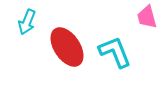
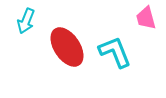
pink trapezoid: moved 1 px left, 1 px down
cyan arrow: moved 1 px left, 1 px up
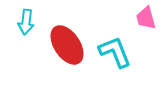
cyan arrow: moved 1 px down; rotated 15 degrees counterclockwise
red ellipse: moved 2 px up
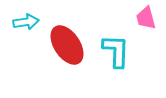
cyan arrow: rotated 105 degrees counterclockwise
cyan L-shape: moved 1 px right, 1 px up; rotated 24 degrees clockwise
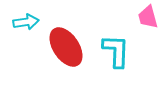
pink trapezoid: moved 2 px right, 1 px up
red ellipse: moved 1 px left, 2 px down
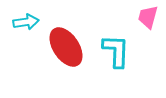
pink trapezoid: rotated 30 degrees clockwise
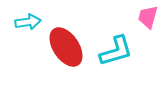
cyan arrow: moved 2 px right
cyan L-shape: rotated 72 degrees clockwise
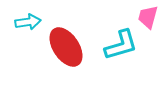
cyan L-shape: moved 5 px right, 6 px up
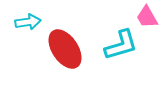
pink trapezoid: moved 1 px left; rotated 45 degrees counterclockwise
red ellipse: moved 1 px left, 2 px down
